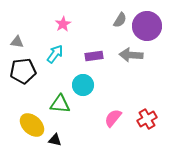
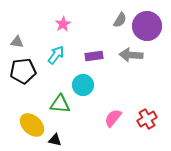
cyan arrow: moved 1 px right, 1 px down
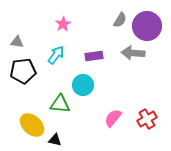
gray arrow: moved 2 px right, 2 px up
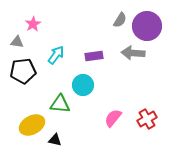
pink star: moved 30 px left
yellow ellipse: rotated 70 degrees counterclockwise
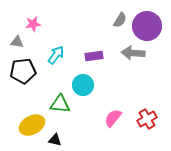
pink star: rotated 21 degrees clockwise
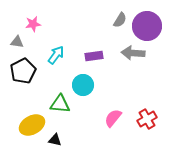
black pentagon: rotated 20 degrees counterclockwise
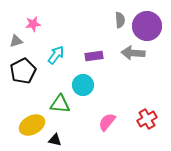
gray semicircle: rotated 35 degrees counterclockwise
gray triangle: moved 1 px left, 1 px up; rotated 24 degrees counterclockwise
pink semicircle: moved 6 px left, 4 px down
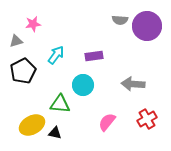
gray semicircle: rotated 98 degrees clockwise
gray arrow: moved 31 px down
black triangle: moved 7 px up
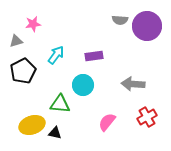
red cross: moved 2 px up
yellow ellipse: rotated 10 degrees clockwise
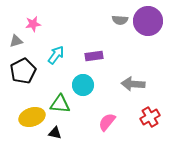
purple circle: moved 1 px right, 5 px up
red cross: moved 3 px right
yellow ellipse: moved 8 px up
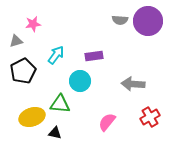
cyan circle: moved 3 px left, 4 px up
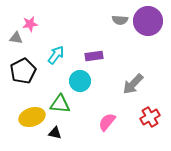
pink star: moved 3 px left
gray triangle: moved 3 px up; rotated 24 degrees clockwise
gray arrow: rotated 50 degrees counterclockwise
